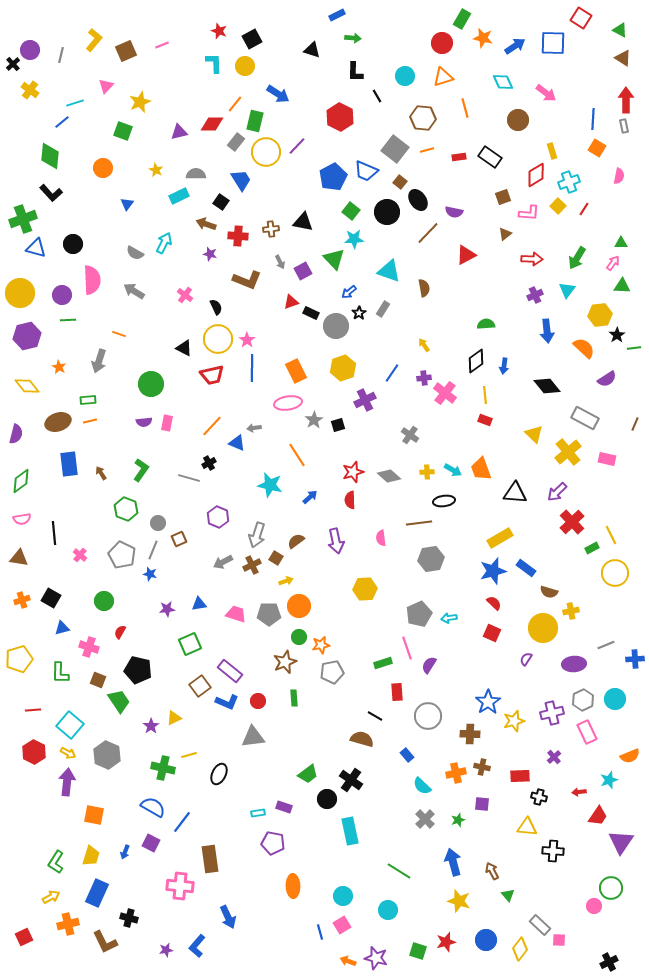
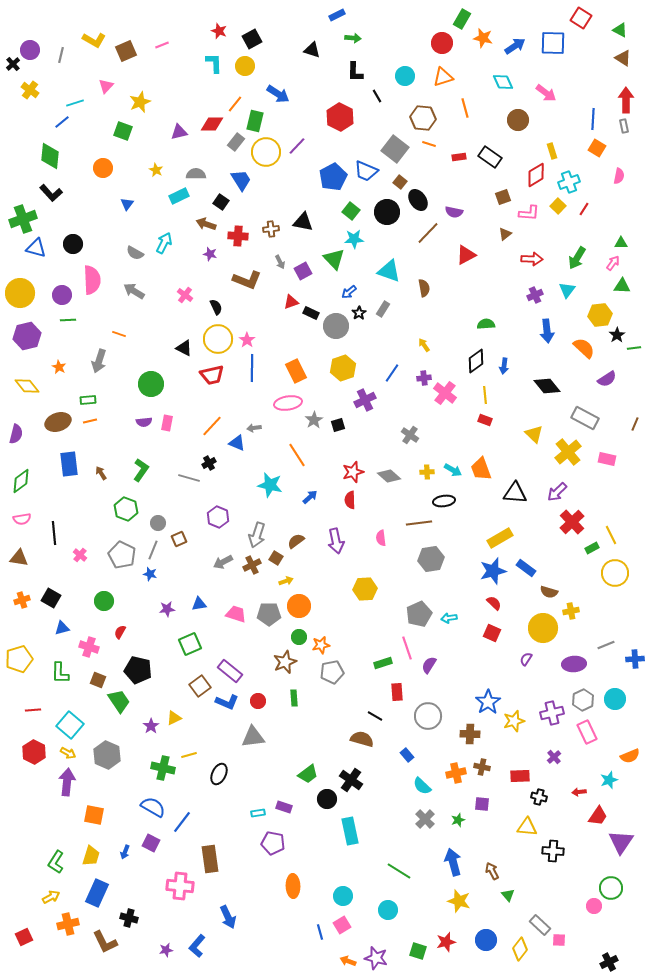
yellow L-shape at (94, 40): rotated 80 degrees clockwise
orange line at (427, 150): moved 2 px right, 6 px up; rotated 32 degrees clockwise
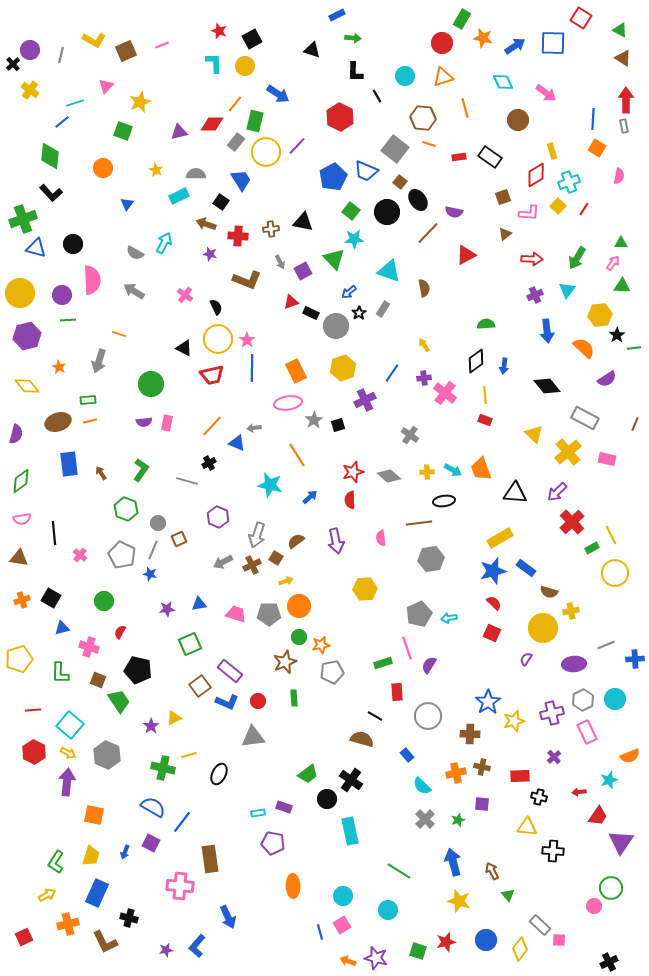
gray line at (189, 478): moved 2 px left, 3 px down
yellow arrow at (51, 897): moved 4 px left, 2 px up
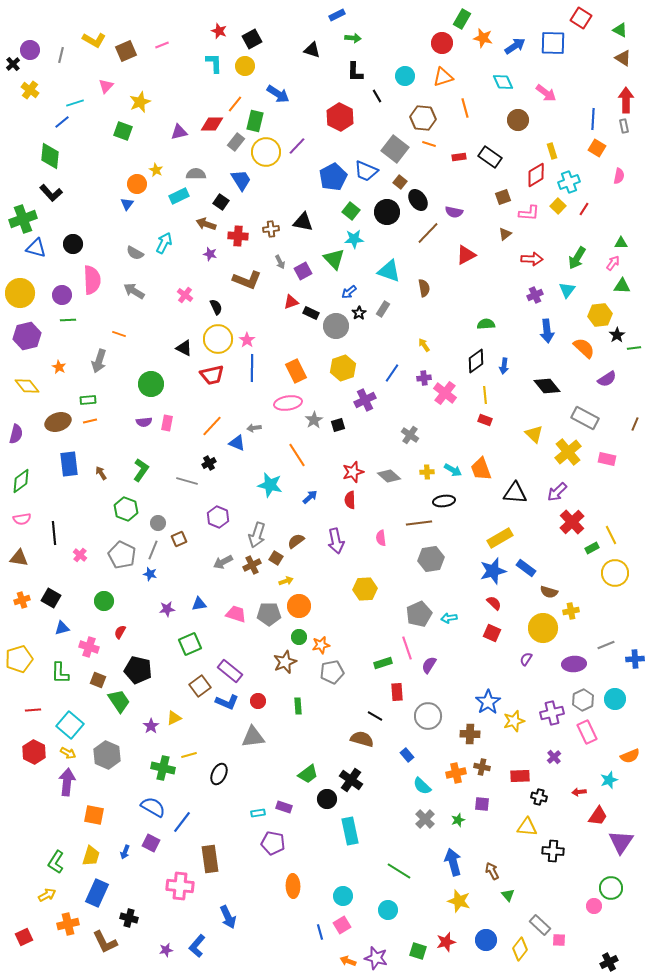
orange circle at (103, 168): moved 34 px right, 16 px down
green rectangle at (294, 698): moved 4 px right, 8 px down
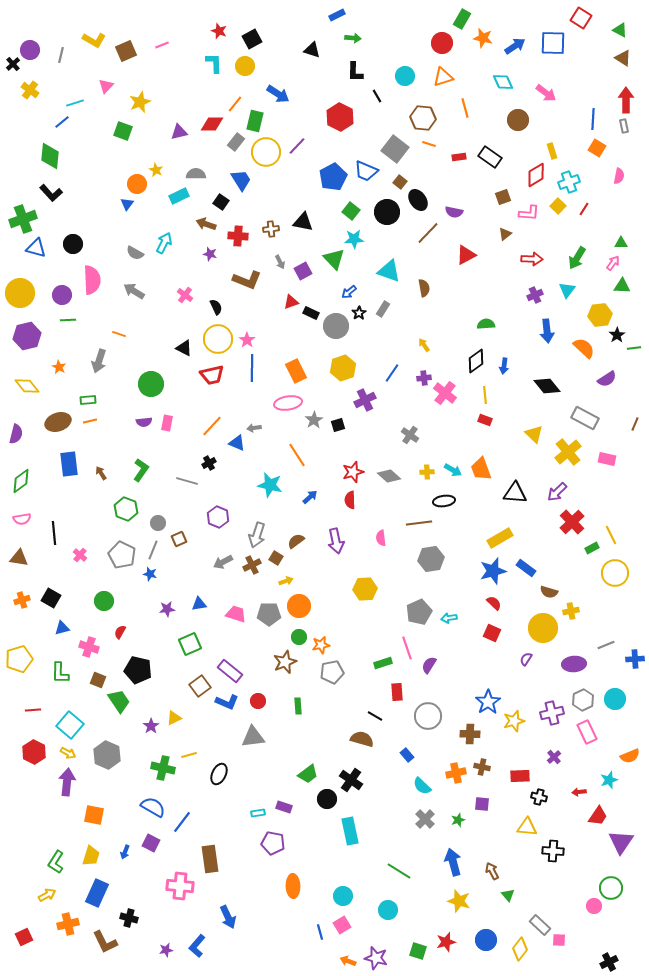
gray pentagon at (419, 614): moved 2 px up
